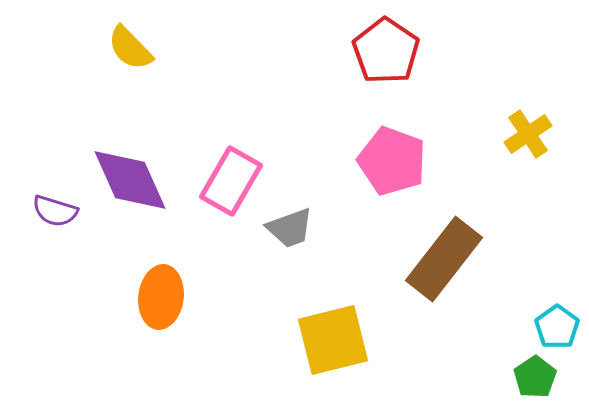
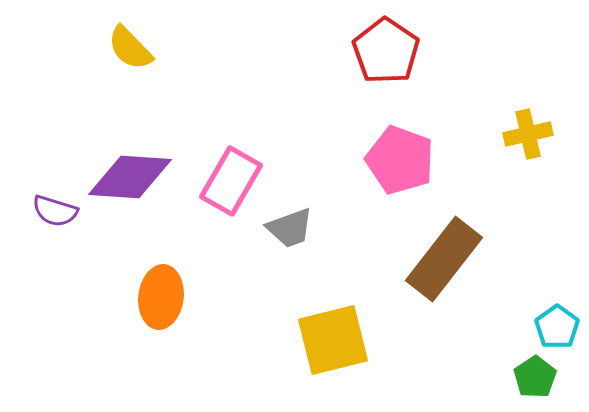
yellow cross: rotated 21 degrees clockwise
pink pentagon: moved 8 px right, 1 px up
purple diamond: moved 3 px up; rotated 62 degrees counterclockwise
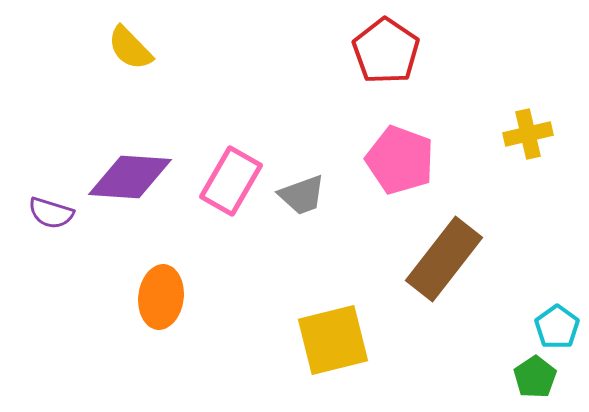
purple semicircle: moved 4 px left, 2 px down
gray trapezoid: moved 12 px right, 33 px up
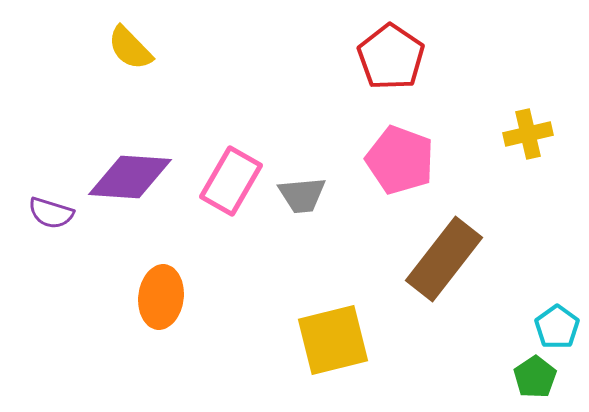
red pentagon: moved 5 px right, 6 px down
gray trapezoid: rotated 15 degrees clockwise
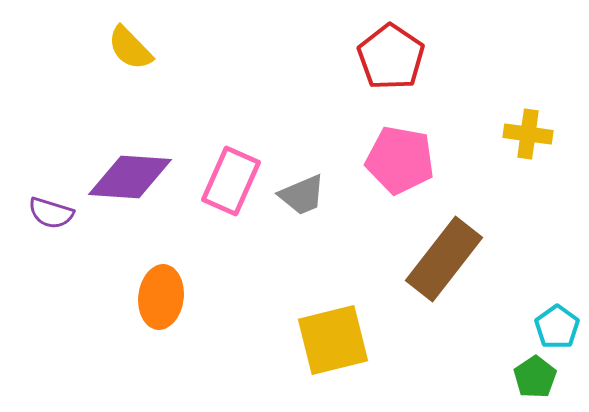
yellow cross: rotated 21 degrees clockwise
pink pentagon: rotated 10 degrees counterclockwise
pink rectangle: rotated 6 degrees counterclockwise
gray trapezoid: rotated 18 degrees counterclockwise
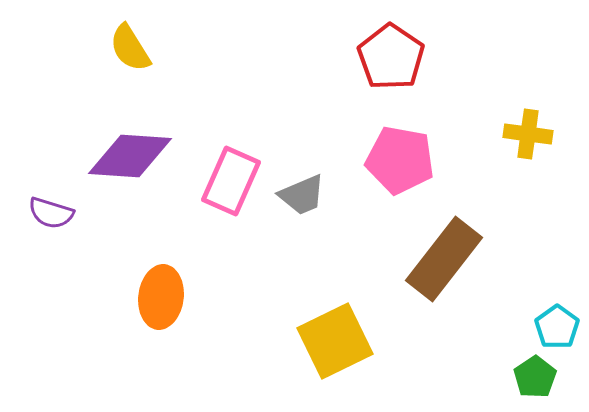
yellow semicircle: rotated 12 degrees clockwise
purple diamond: moved 21 px up
yellow square: moved 2 px right, 1 px down; rotated 12 degrees counterclockwise
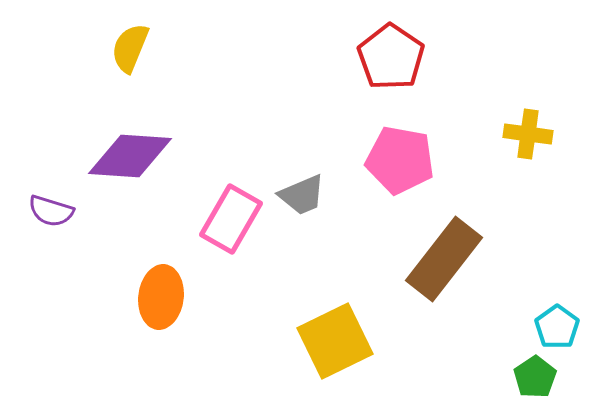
yellow semicircle: rotated 54 degrees clockwise
pink rectangle: moved 38 px down; rotated 6 degrees clockwise
purple semicircle: moved 2 px up
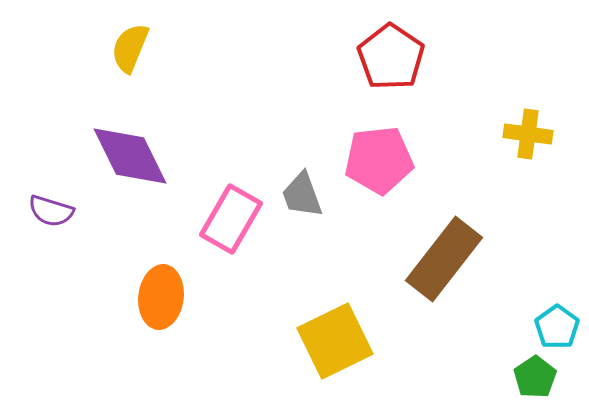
purple diamond: rotated 60 degrees clockwise
pink pentagon: moved 21 px left; rotated 16 degrees counterclockwise
gray trapezoid: rotated 93 degrees clockwise
